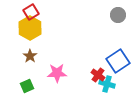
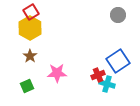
red cross: rotated 32 degrees clockwise
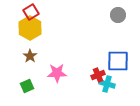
blue square: rotated 35 degrees clockwise
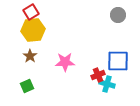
yellow hexagon: moved 3 px right, 2 px down; rotated 25 degrees clockwise
pink star: moved 8 px right, 11 px up
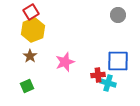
yellow hexagon: rotated 15 degrees counterclockwise
pink star: rotated 18 degrees counterclockwise
red cross: rotated 16 degrees clockwise
cyan cross: moved 1 px right, 1 px up
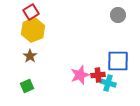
pink star: moved 15 px right, 13 px down
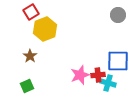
yellow hexagon: moved 12 px right, 1 px up
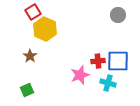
red square: moved 2 px right
yellow hexagon: rotated 15 degrees counterclockwise
red cross: moved 14 px up
green square: moved 4 px down
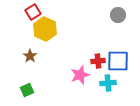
cyan cross: rotated 21 degrees counterclockwise
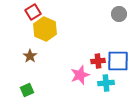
gray circle: moved 1 px right, 1 px up
cyan cross: moved 2 px left
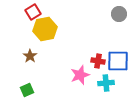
yellow hexagon: rotated 25 degrees clockwise
red cross: rotated 16 degrees clockwise
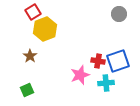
yellow hexagon: rotated 10 degrees counterclockwise
blue square: rotated 20 degrees counterclockwise
